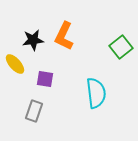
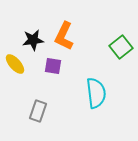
purple square: moved 8 px right, 13 px up
gray rectangle: moved 4 px right
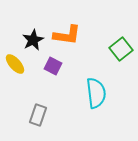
orange L-shape: moved 3 px right, 1 px up; rotated 108 degrees counterclockwise
black star: rotated 20 degrees counterclockwise
green square: moved 2 px down
purple square: rotated 18 degrees clockwise
gray rectangle: moved 4 px down
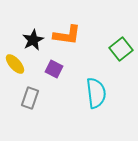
purple square: moved 1 px right, 3 px down
gray rectangle: moved 8 px left, 17 px up
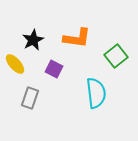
orange L-shape: moved 10 px right, 3 px down
green square: moved 5 px left, 7 px down
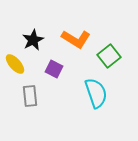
orange L-shape: moved 1 px left, 1 px down; rotated 24 degrees clockwise
green square: moved 7 px left
cyan semicircle: rotated 12 degrees counterclockwise
gray rectangle: moved 2 px up; rotated 25 degrees counterclockwise
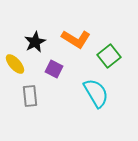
black star: moved 2 px right, 2 px down
cyan semicircle: rotated 12 degrees counterclockwise
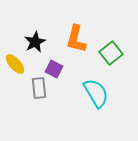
orange L-shape: rotated 72 degrees clockwise
green square: moved 2 px right, 3 px up
gray rectangle: moved 9 px right, 8 px up
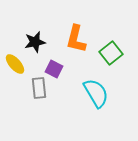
black star: rotated 15 degrees clockwise
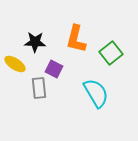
black star: rotated 15 degrees clockwise
yellow ellipse: rotated 15 degrees counterclockwise
